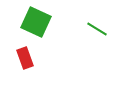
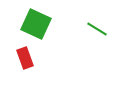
green square: moved 2 px down
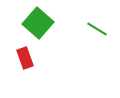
green square: moved 2 px right, 1 px up; rotated 16 degrees clockwise
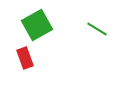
green square: moved 1 px left, 2 px down; rotated 20 degrees clockwise
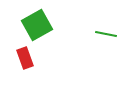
green line: moved 9 px right, 5 px down; rotated 20 degrees counterclockwise
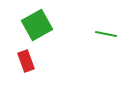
red rectangle: moved 1 px right, 3 px down
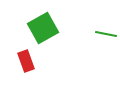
green square: moved 6 px right, 3 px down
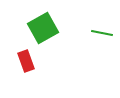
green line: moved 4 px left, 1 px up
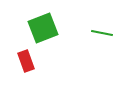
green square: rotated 8 degrees clockwise
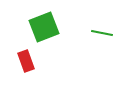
green square: moved 1 px right, 1 px up
